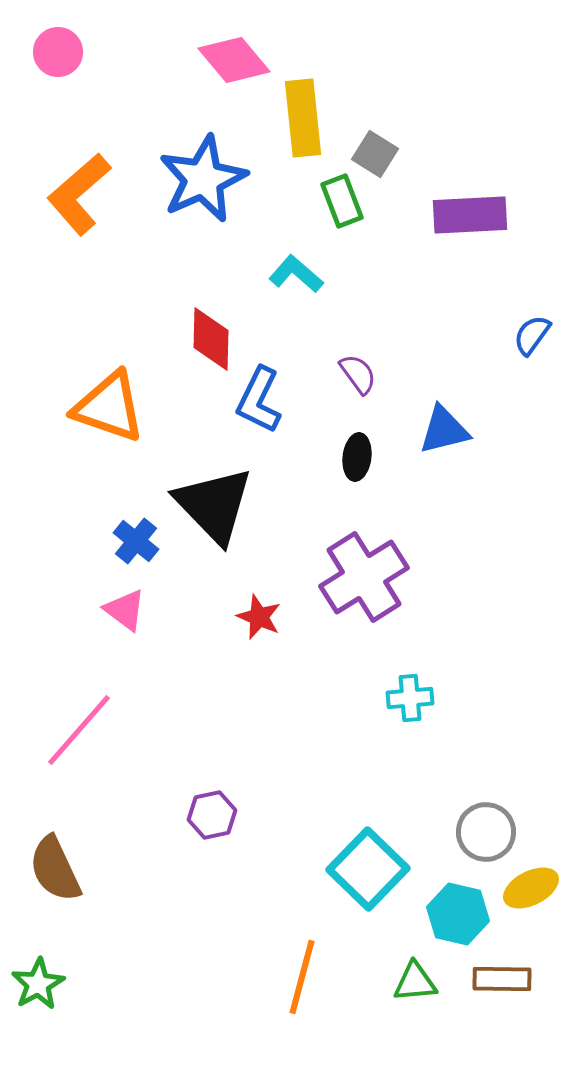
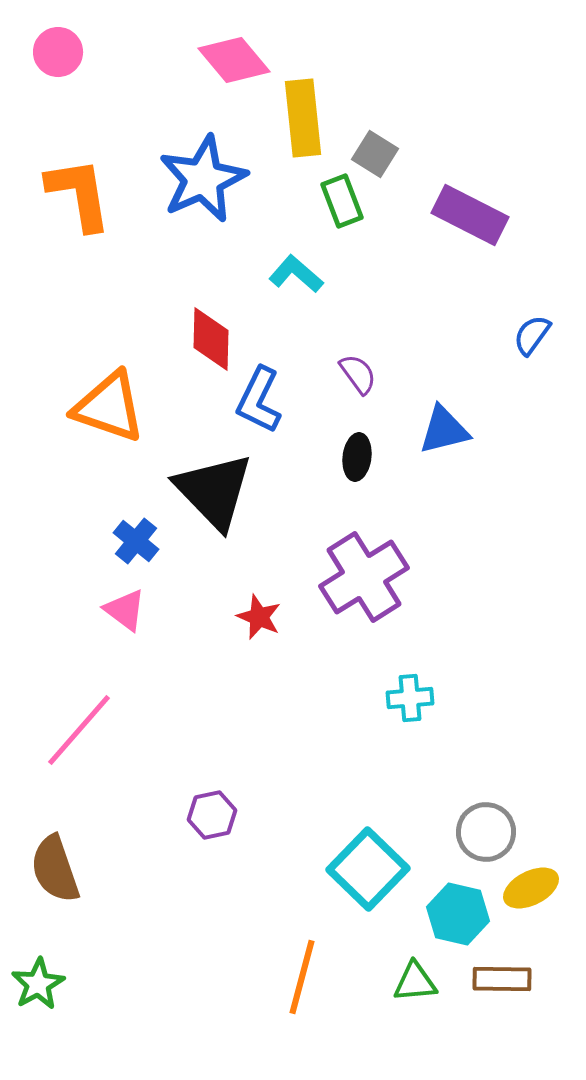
orange L-shape: rotated 122 degrees clockwise
purple rectangle: rotated 30 degrees clockwise
black triangle: moved 14 px up
brown semicircle: rotated 6 degrees clockwise
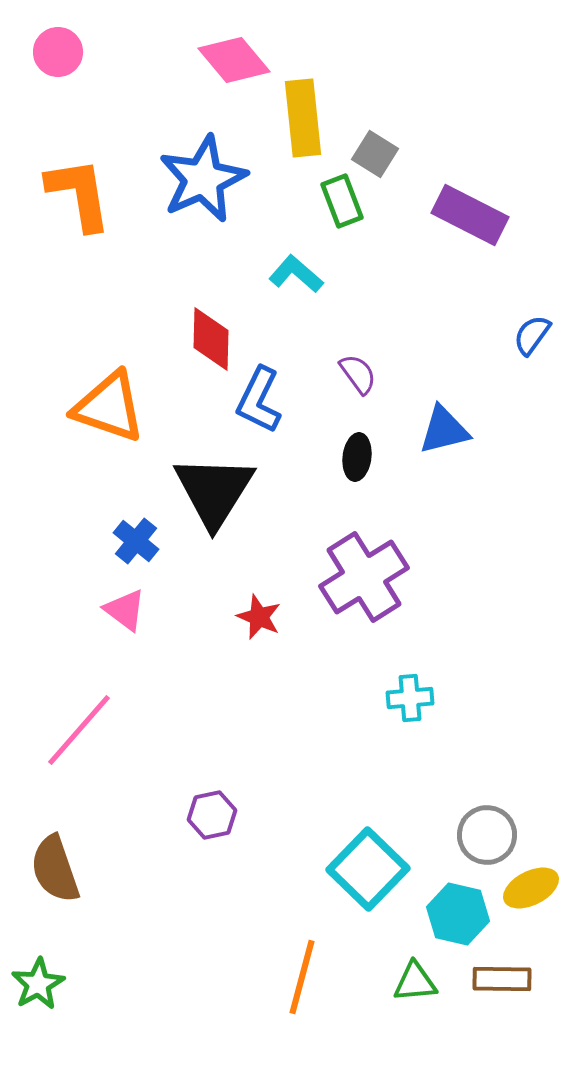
black triangle: rotated 16 degrees clockwise
gray circle: moved 1 px right, 3 px down
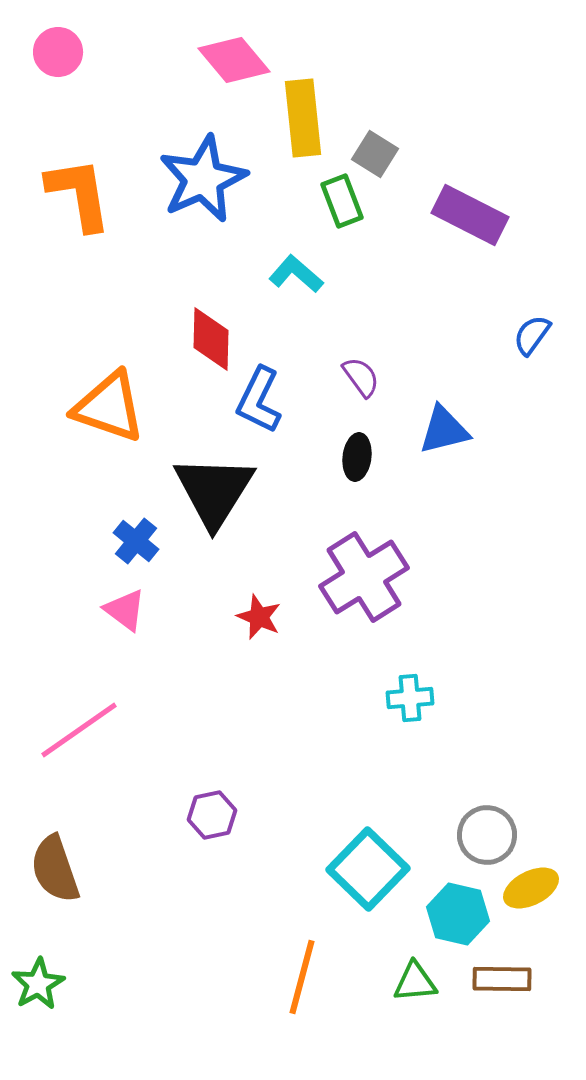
purple semicircle: moved 3 px right, 3 px down
pink line: rotated 14 degrees clockwise
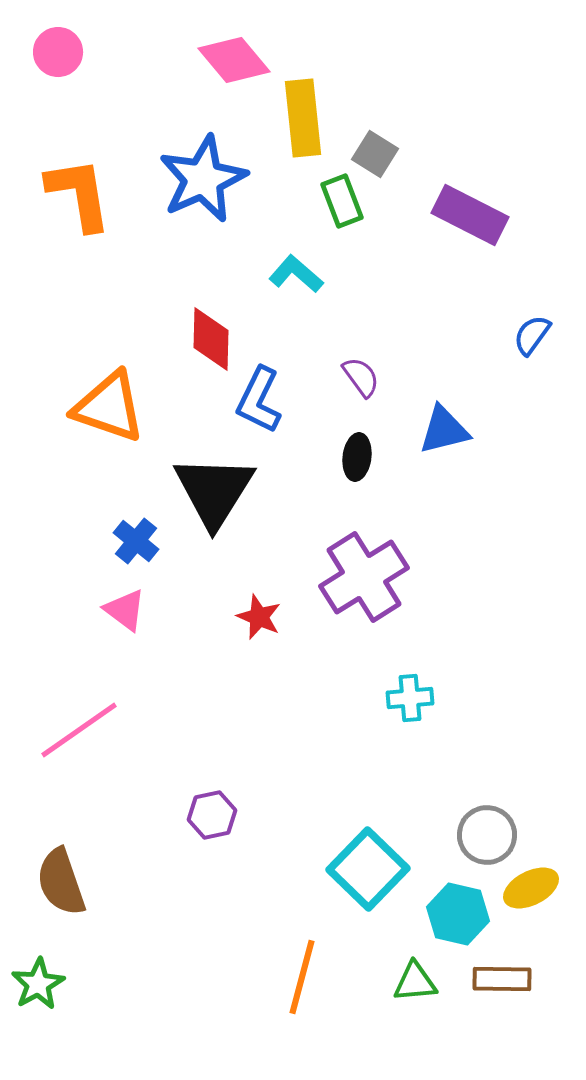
brown semicircle: moved 6 px right, 13 px down
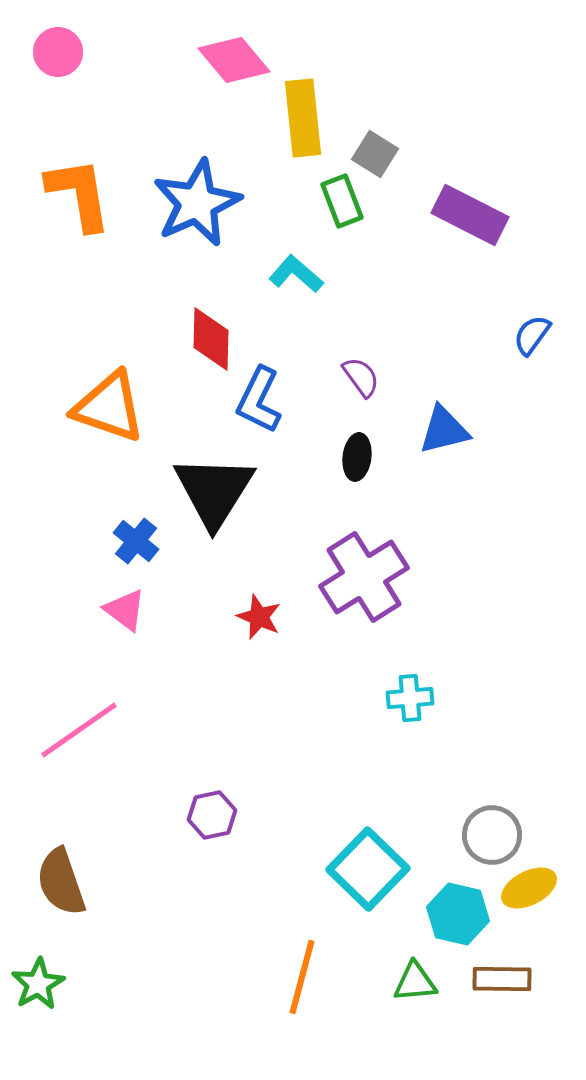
blue star: moved 6 px left, 24 px down
gray circle: moved 5 px right
yellow ellipse: moved 2 px left
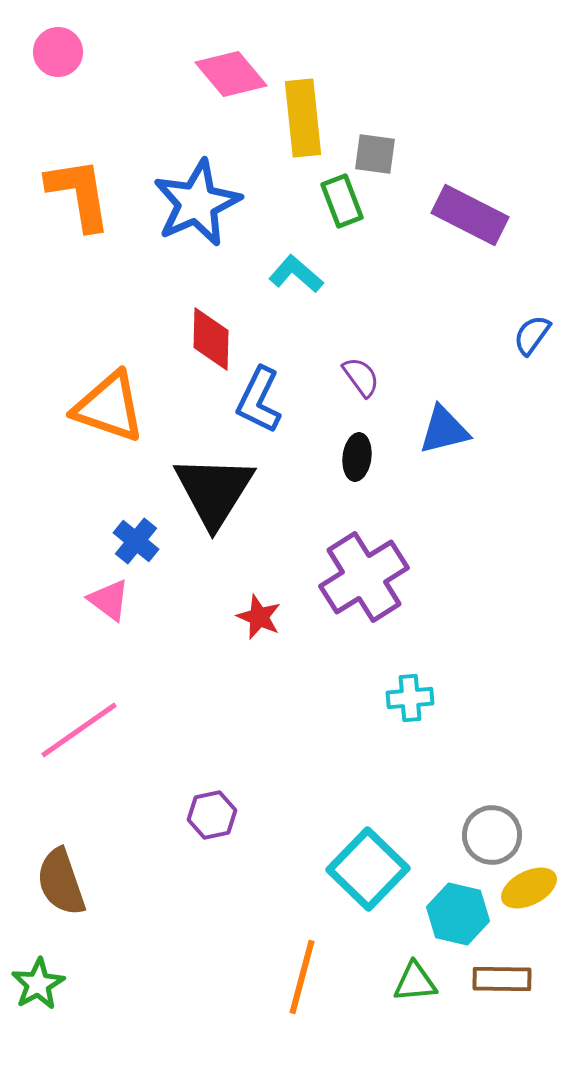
pink diamond: moved 3 px left, 14 px down
gray square: rotated 24 degrees counterclockwise
pink triangle: moved 16 px left, 10 px up
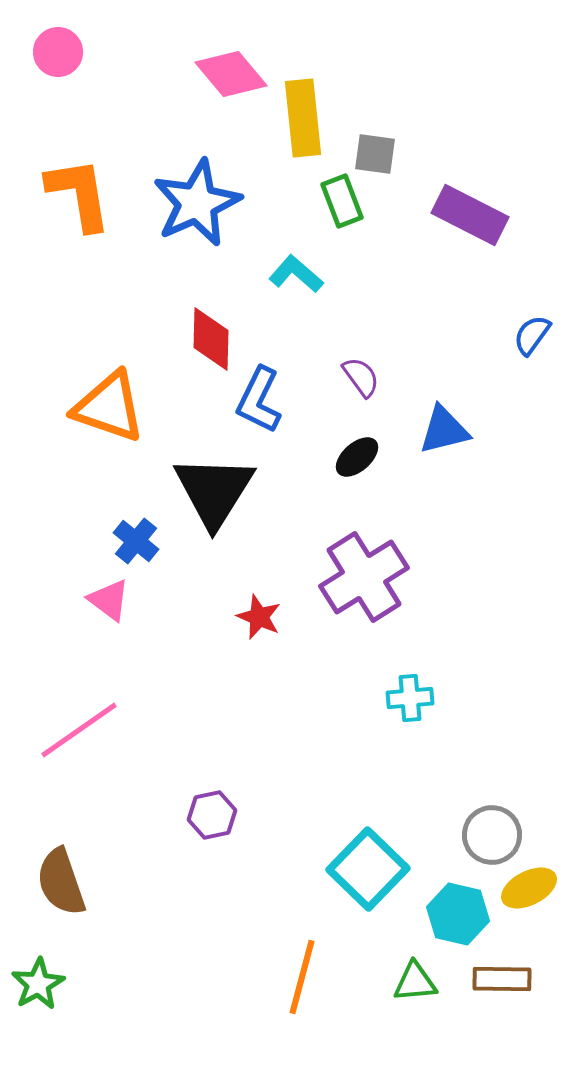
black ellipse: rotated 42 degrees clockwise
